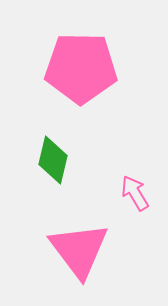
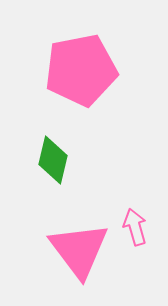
pink pentagon: moved 2 px down; rotated 12 degrees counterclockwise
pink arrow: moved 34 px down; rotated 15 degrees clockwise
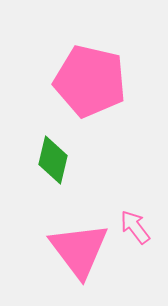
pink pentagon: moved 9 px right, 11 px down; rotated 24 degrees clockwise
pink arrow: rotated 21 degrees counterclockwise
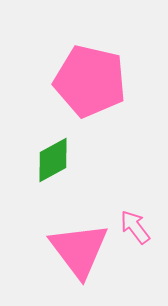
green diamond: rotated 48 degrees clockwise
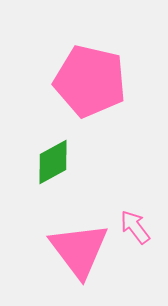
green diamond: moved 2 px down
